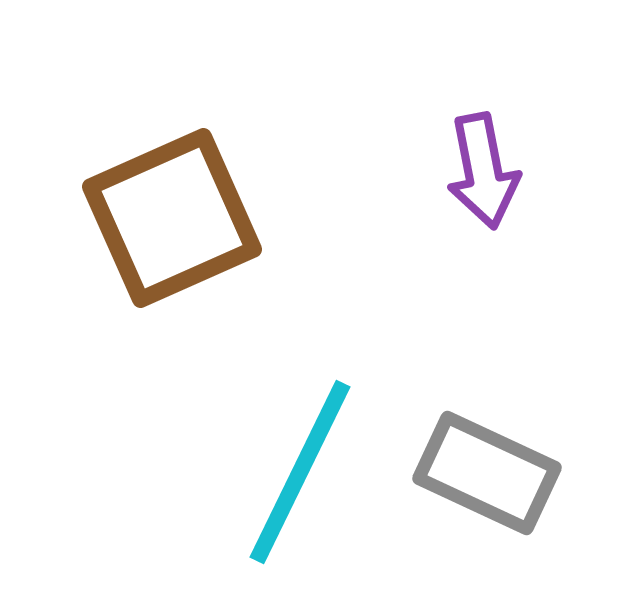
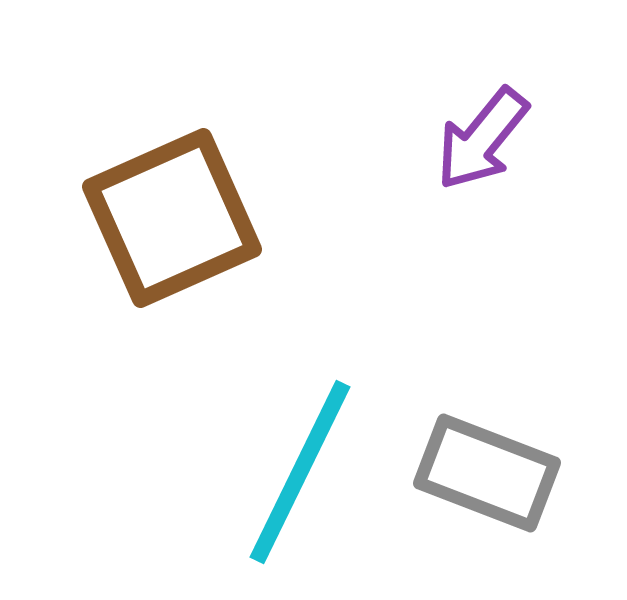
purple arrow: moved 1 px left, 32 px up; rotated 50 degrees clockwise
gray rectangle: rotated 4 degrees counterclockwise
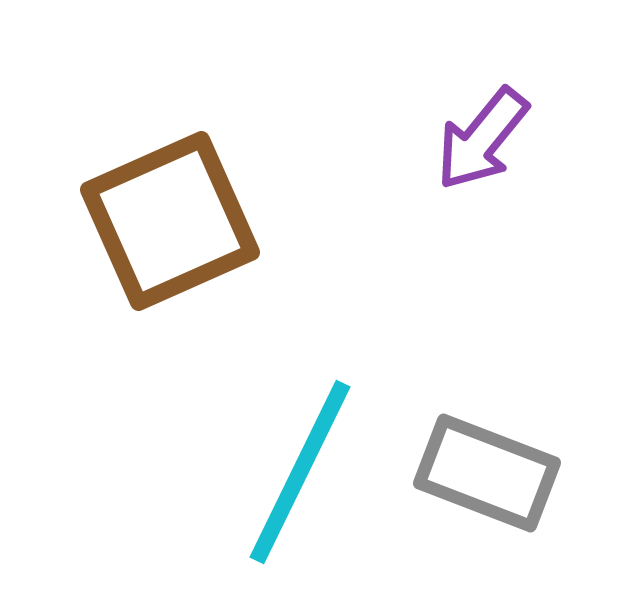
brown square: moved 2 px left, 3 px down
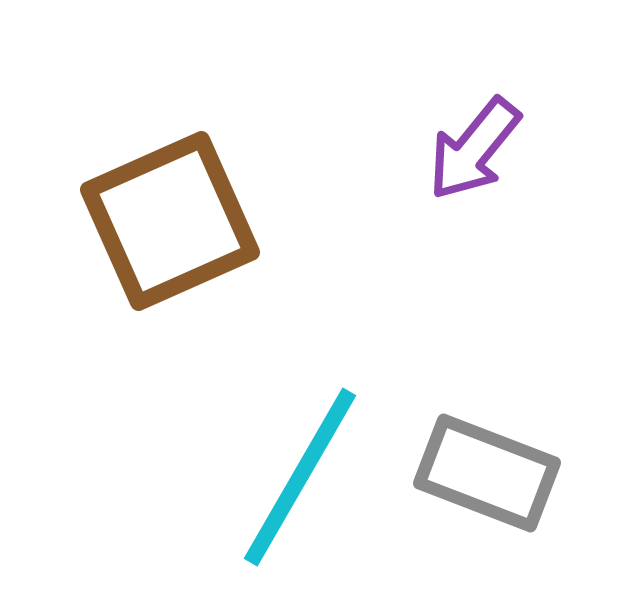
purple arrow: moved 8 px left, 10 px down
cyan line: moved 5 px down; rotated 4 degrees clockwise
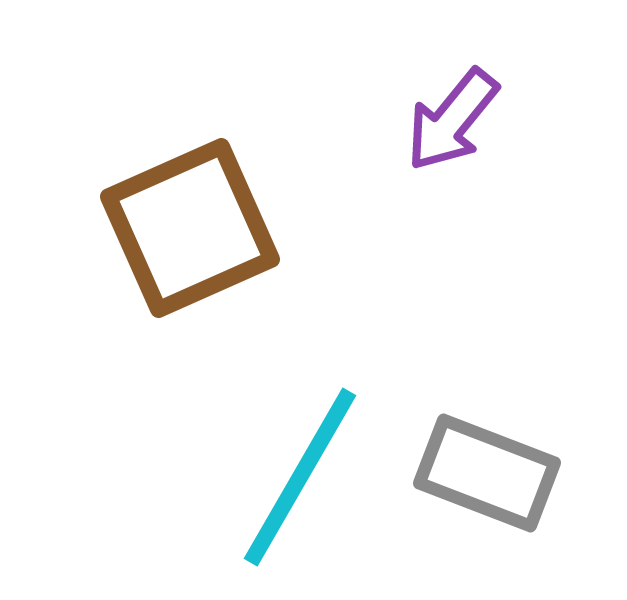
purple arrow: moved 22 px left, 29 px up
brown square: moved 20 px right, 7 px down
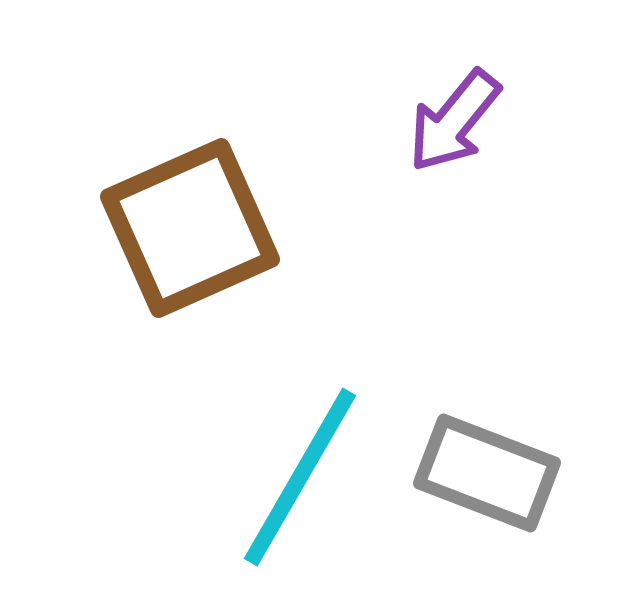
purple arrow: moved 2 px right, 1 px down
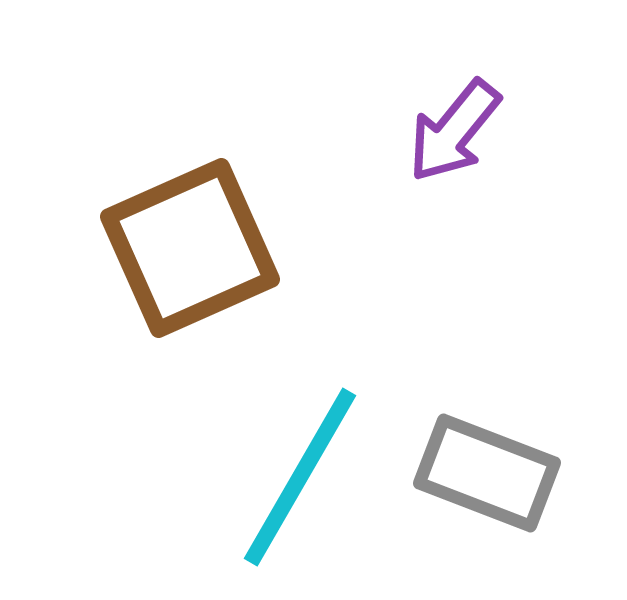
purple arrow: moved 10 px down
brown square: moved 20 px down
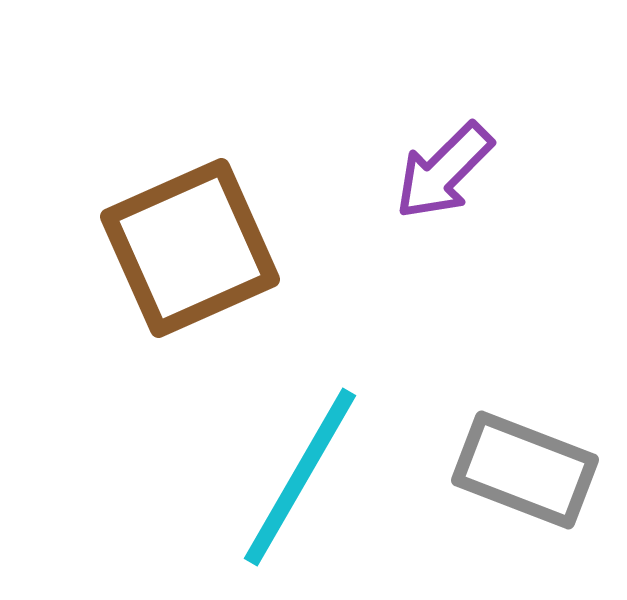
purple arrow: moved 10 px left, 40 px down; rotated 6 degrees clockwise
gray rectangle: moved 38 px right, 3 px up
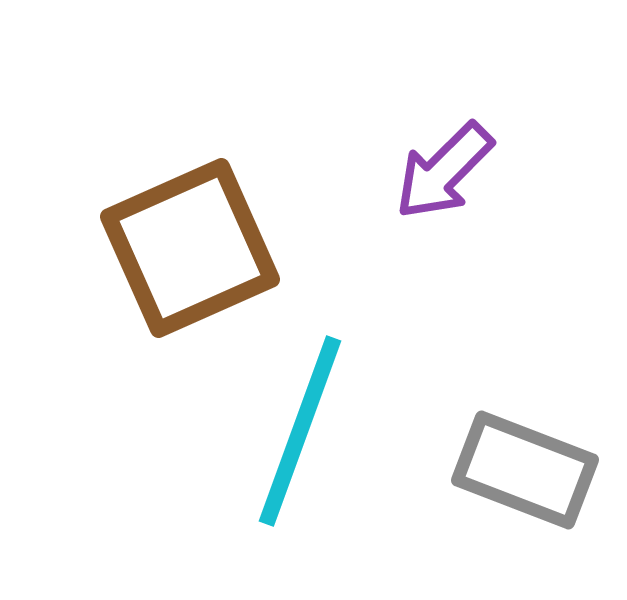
cyan line: moved 46 px up; rotated 10 degrees counterclockwise
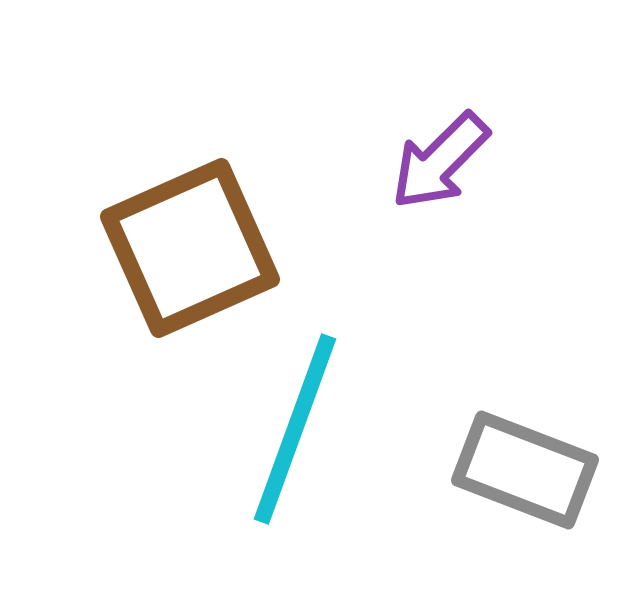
purple arrow: moved 4 px left, 10 px up
cyan line: moved 5 px left, 2 px up
